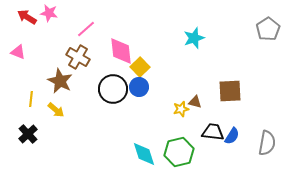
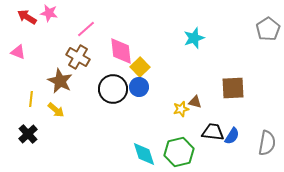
brown square: moved 3 px right, 3 px up
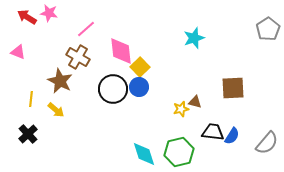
gray semicircle: rotated 30 degrees clockwise
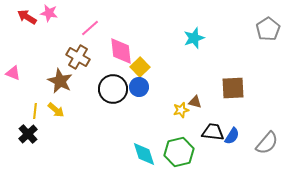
pink line: moved 4 px right, 1 px up
pink triangle: moved 5 px left, 21 px down
yellow line: moved 4 px right, 12 px down
yellow star: moved 1 px down
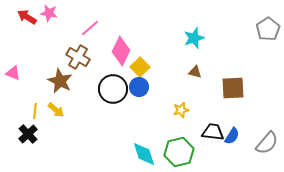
pink diamond: rotated 32 degrees clockwise
brown triangle: moved 30 px up
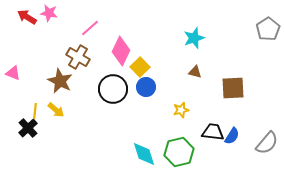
blue circle: moved 7 px right
black cross: moved 6 px up
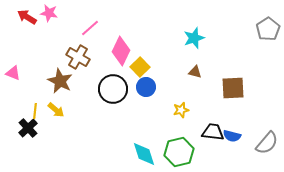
blue semicircle: rotated 72 degrees clockwise
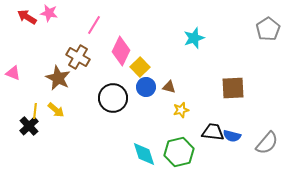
pink line: moved 4 px right, 3 px up; rotated 18 degrees counterclockwise
brown triangle: moved 26 px left, 15 px down
brown star: moved 2 px left, 3 px up
black circle: moved 9 px down
black cross: moved 1 px right, 2 px up
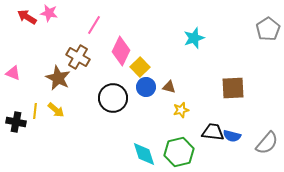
black cross: moved 13 px left, 4 px up; rotated 36 degrees counterclockwise
